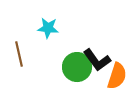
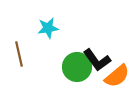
cyan star: rotated 15 degrees counterclockwise
orange semicircle: rotated 32 degrees clockwise
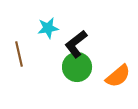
black L-shape: moved 21 px left, 16 px up; rotated 88 degrees clockwise
orange semicircle: moved 1 px right
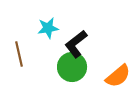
green circle: moved 5 px left
